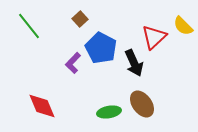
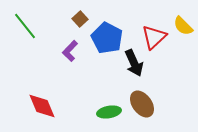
green line: moved 4 px left
blue pentagon: moved 6 px right, 10 px up
purple L-shape: moved 3 px left, 12 px up
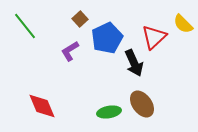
yellow semicircle: moved 2 px up
blue pentagon: rotated 20 degrees clockwise
purple L-shape: rotated 15 degrees clockwise
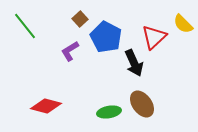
blue pentagon: moved 1 px left, 1 px up; rotated 20 degrees counterclockwise
red diamond: moved 4 px right; rotated 52 degrees counterclockwise
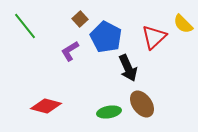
black arrow: moved 6 px left, 5 px down
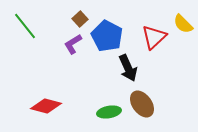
blue pentagon: moved 1 px right, 1 px up
purple L-shape: moved 3 px right, 7 px up
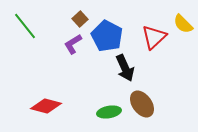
black arrow: moved 3 px left
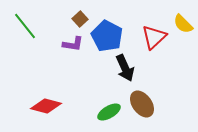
purple L-shape: rotated 140 degrees counterclockwise
green ellipse: rotated 20 degrees counterclockwise
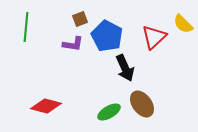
brown square: rotated 21 degrees clockwise
green line: moved 1 px right, 1 px down; rotated 44 degrees clockwise
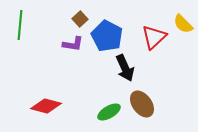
brown square: rotated 21 degrees counterclockwise
green line: moved 6 px left, 2 px up
